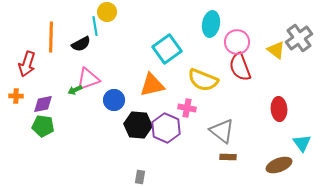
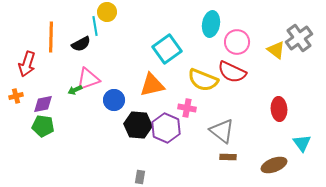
red semicircle: moved 8 px left, 5 px down; rotated 44 degrees counterclockwise
orange cross: rotated 16 degrees counterclockwise
brown ellipse: moved 5 px left
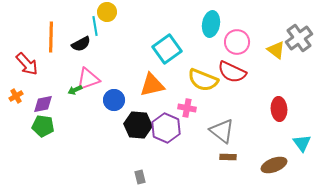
red arrow: rotated 60 degrees counterclockwise
orange cross: rotated 16 degrees counterclockwise
gray rectangle: rotated 24 degrees counterclockwise
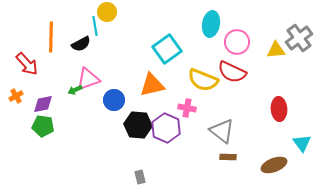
yellow triangle: rotated 42 degrees counterclockwise
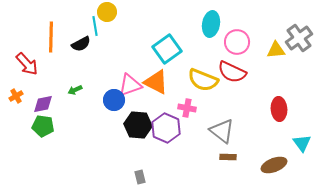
pink triangle: moved 42 px right, 6 px down
orange triangle: moved 4 px right, 3 px up; rotated 40 degrees clockwise
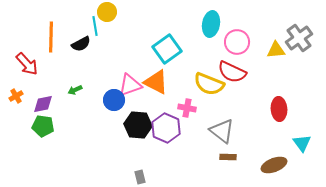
yellow semicircle: moved 6 px right, 4 px down
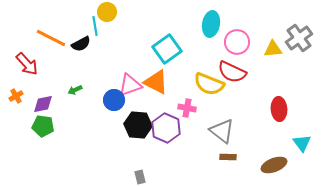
orange line: moved 1 px down; rotated 64 degrees counterclockwise
yellow triangle: moved 3 px left, 1 px up
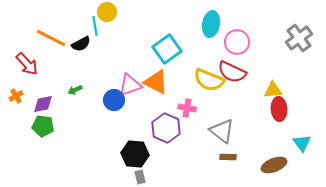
yellow triangle: moved 41 px down
yellow semicircle: moved 4 px up
black hexagon: moved 3 px left, 29 px down
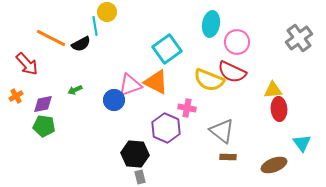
green pentagon: moved 1 px right
